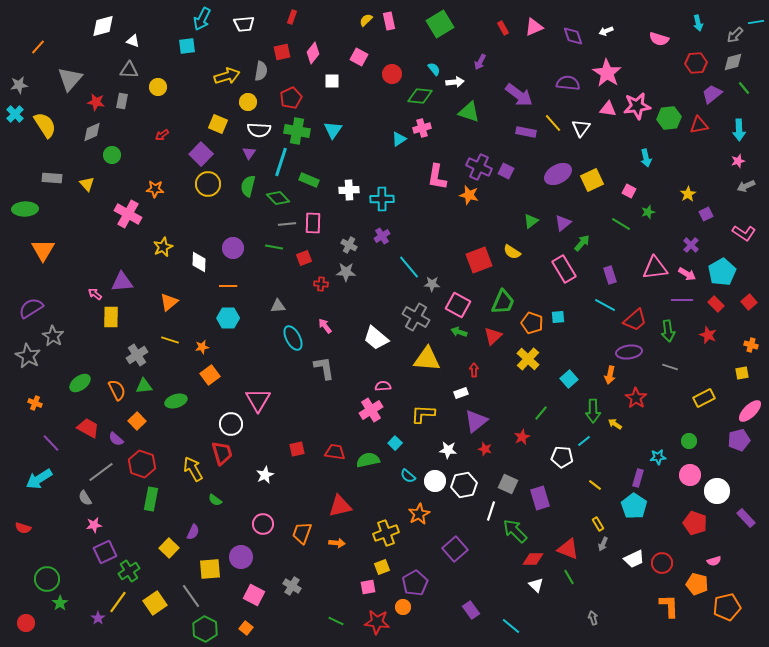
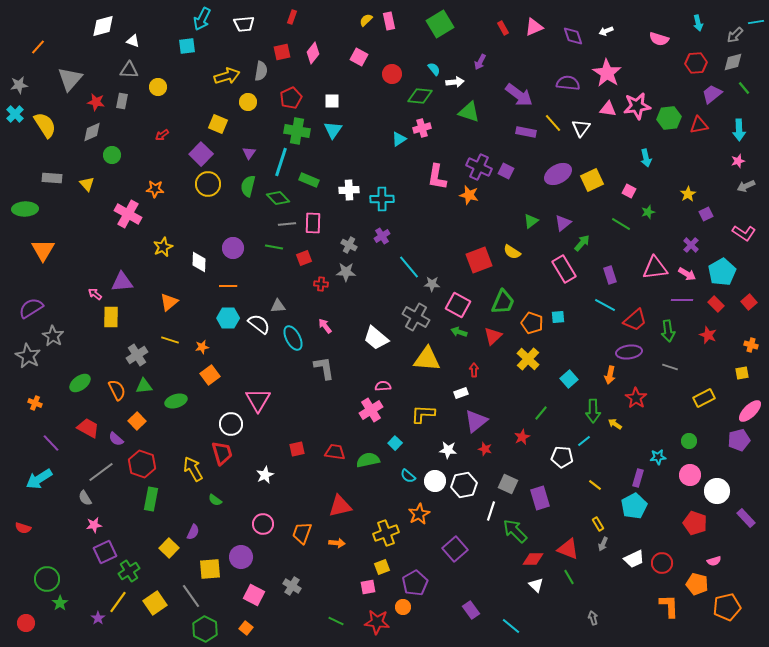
white square at (332, 81): moved 20 px down
white semicircle at (259, 130): moved 194 px down; rotated 145 degrees counterclockwise
cyan pentagon at (634, 506): rotated 10 degrees clockwise
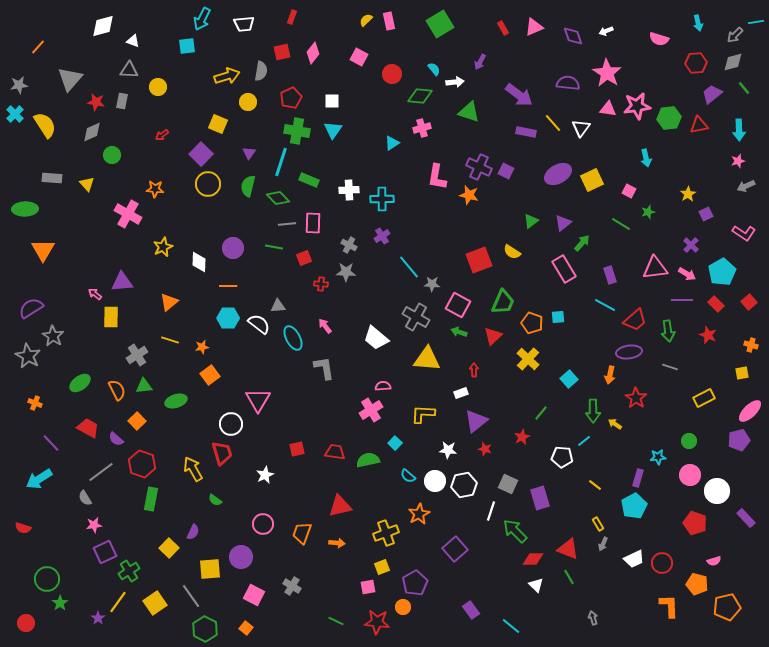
cyan triangle at (399, 139): moved 7 px left, 4 px down
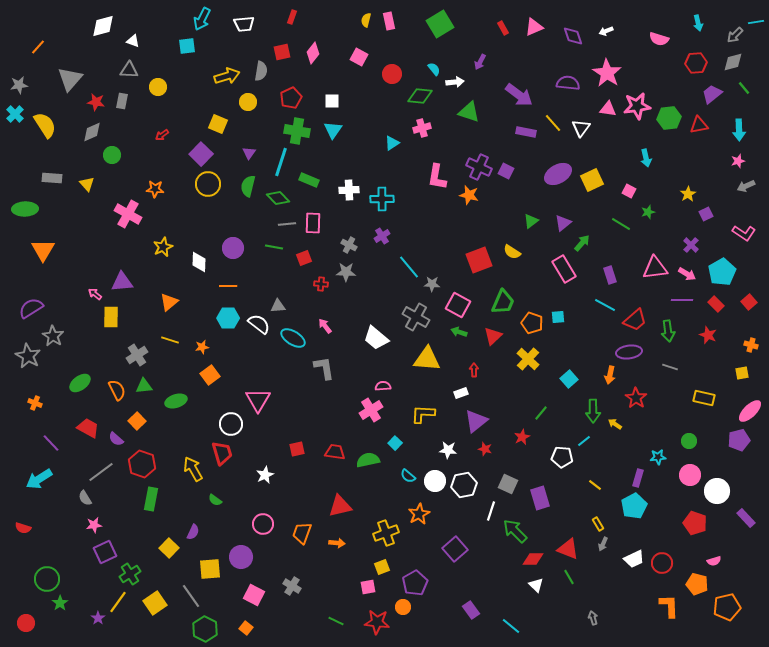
yellow semicircle at (366, 20): rotated 32 degrees counterclockwise
cyan ellipse at (293, 338): rotated 30 degrees counterclockwise
yellow rectangle at (704, 398): rotated 40 degrees clockwise
green cross at (129, 571): moved 1 px right, 3 px down
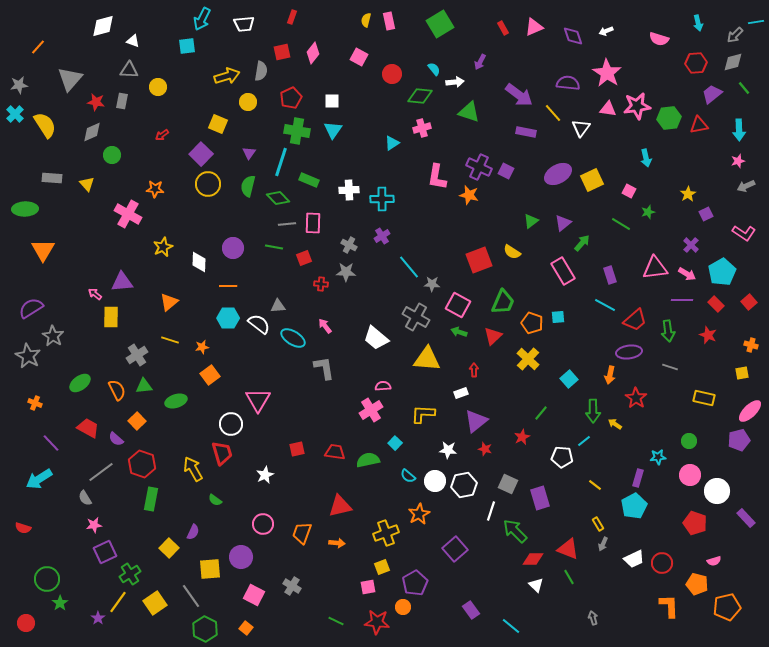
yellow line at (553, 123): moved 10 px up
pink rectangle at (564, 269): moved 1 px left, 2 px down
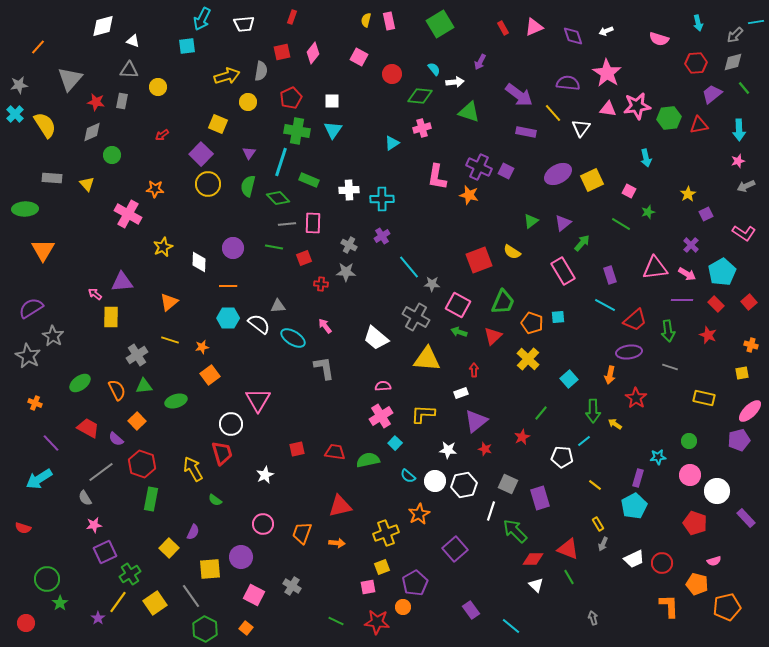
pink cross at (371, 410): moved 10 px right, 6 px down
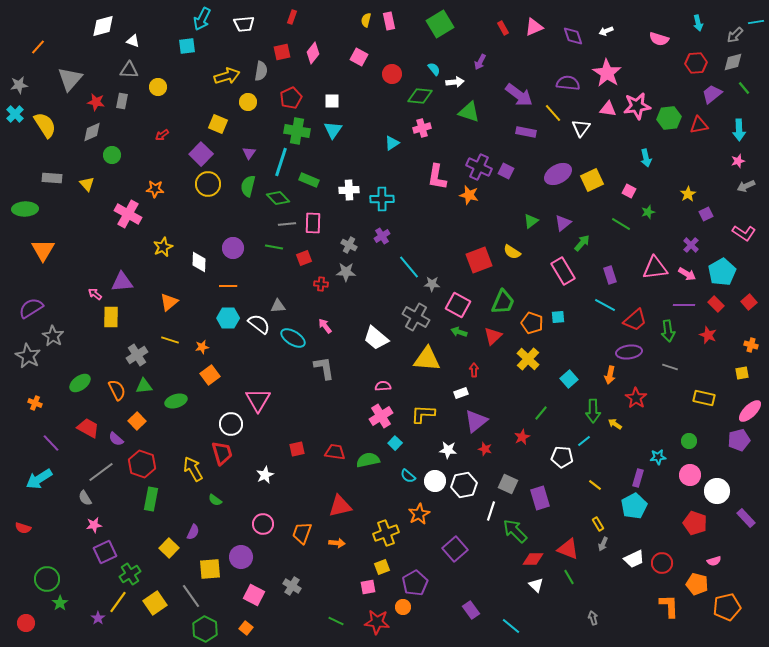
purple line at (682, 300): moved 2 px right, 5 px down
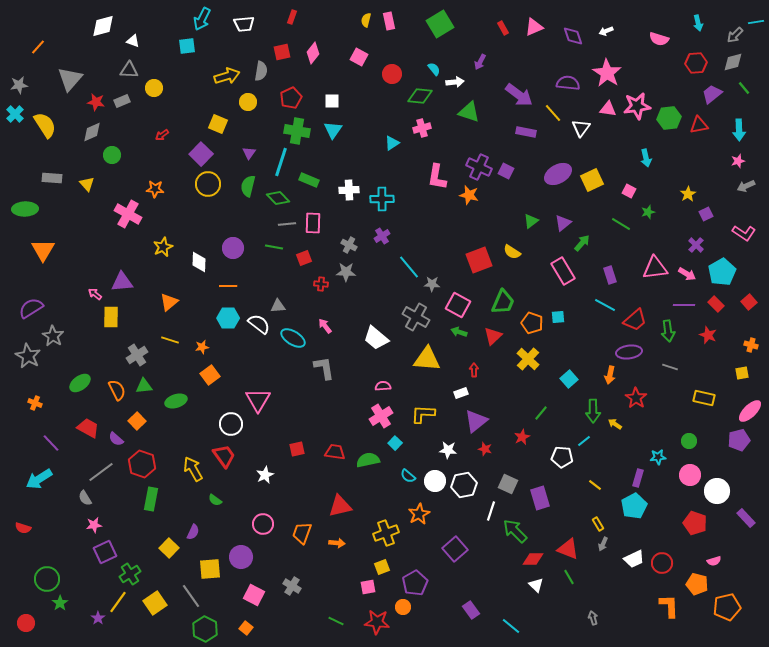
yellow circle at (158, 87): moved 4 px left, 1 px down
gray rectangle at (122, 101): rotated 56 degrees clockwise
purple cross at (691, 245): moved 5 px right
red trapezoid at (222, 453): moved 2 px right, 3 px down; rotated 20 degrees counterclockwise
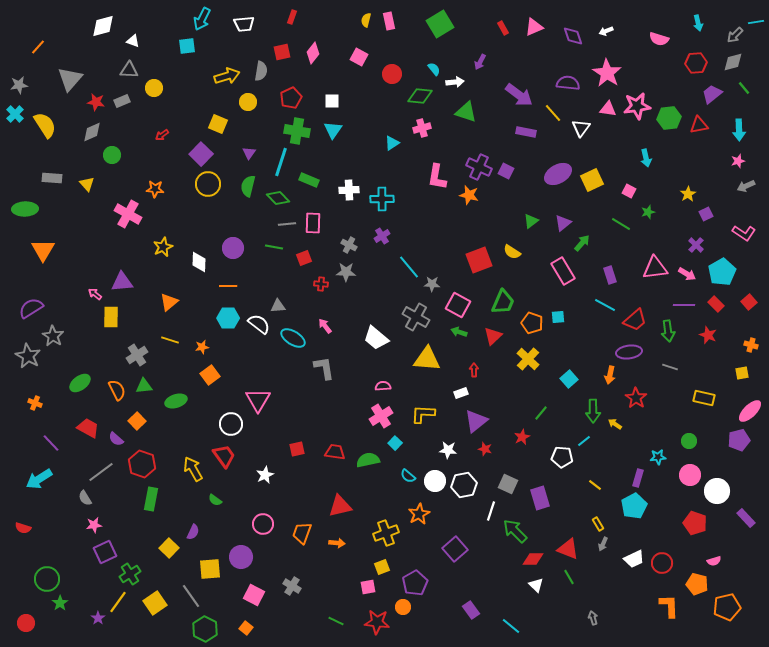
green triangle at (469, 112): moved 3 px left
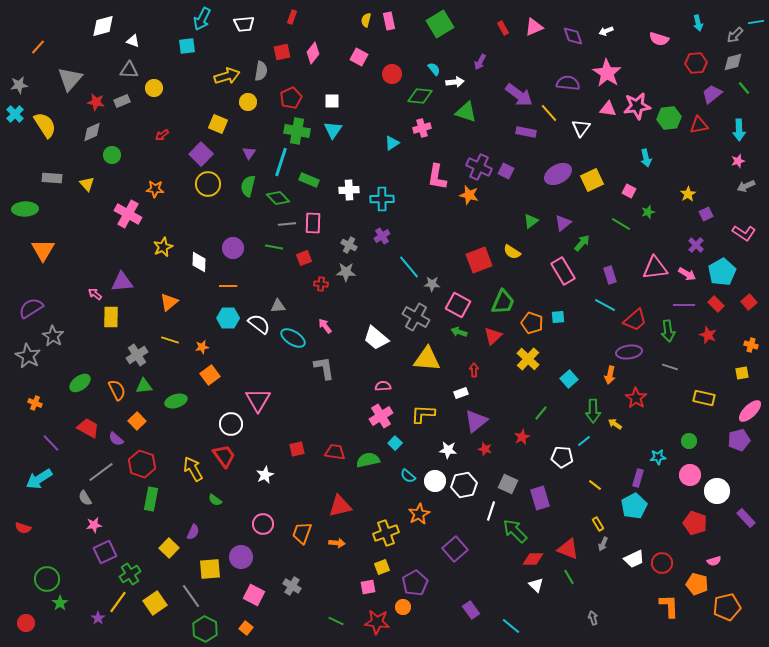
yellow line at (553, 113): moved 4 px left
